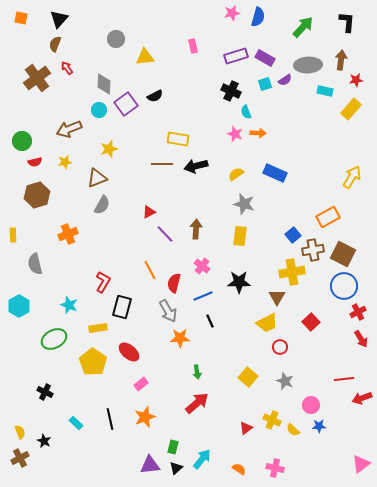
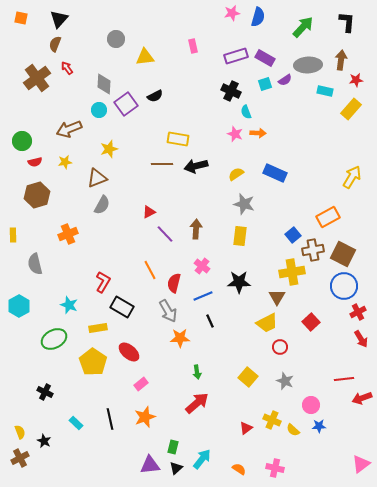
black rectangle at (122, 307): rotated 75 degrees counterclockwise
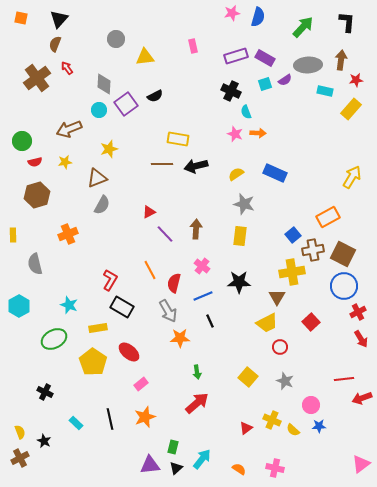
red L-shape at (103, 282): moved 7 px right, 2 px up
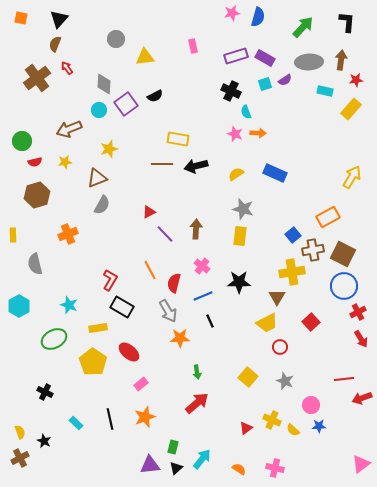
gray ellipse at (308, 65): moved 1 px right, 3 px up
gray star at (244, 204): moved 1 px left, 5 px down
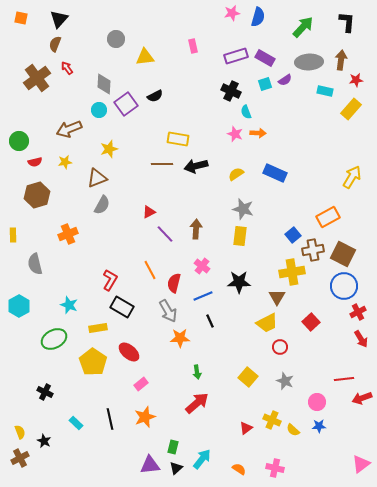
green circle at (22, 141): moved 3 px left
pink circle at (311, 405): moved 6 px right, 3 px up
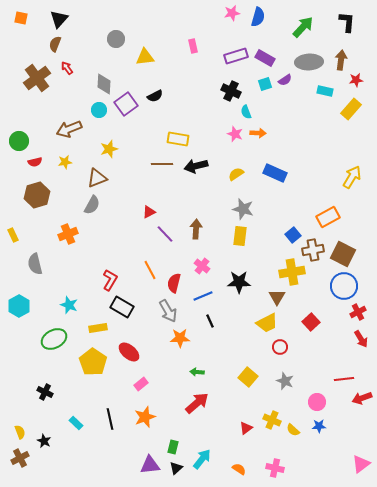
gray semicircle at (102, 205): moved 10 px left
yellow rectangle at (13, 235): rotated 24 degrees counterclockwise
green arrow at (197, 372): rotated 104 degrees clockwise
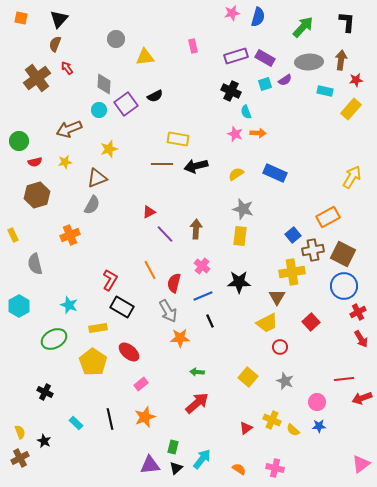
orange cross at (68, 234): moved 2 px right, 1 px down
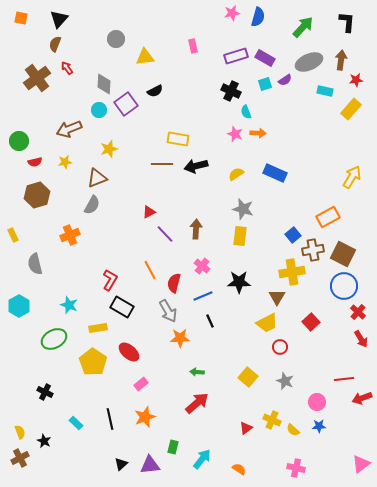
gray ellipse at (309, 62): rotated 20 degrees counterclockwise
black semicircle at (155, 96): moved 5 px up
red cross at (358, 312): rotated 21 degrees counterclockwise
black triangle at (176, 468): moved 55 px left, 4 px up
pink cross at (275, 468): moved 21 px right
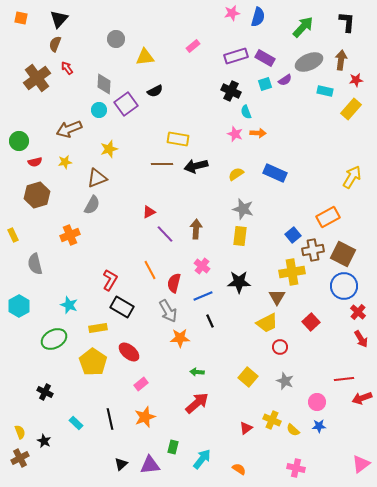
pink rectangle at (193, 46): rotated 64 degrees clockwise
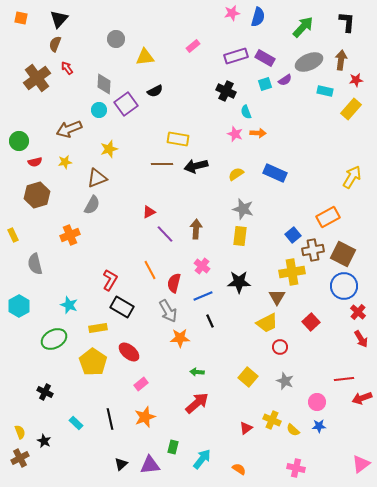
black cross at (231, 91): moved 5 px left
